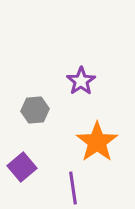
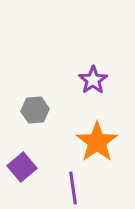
purple star: moved 12 px right, 1 px up
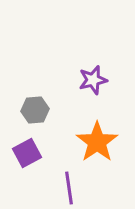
purple star: rotated 20 degrees clockwise
purple square: moved 5 px right, 14 px up; rotated 12 degrees clockwise
purple line: moved 4 px left
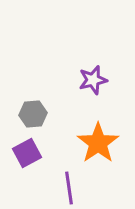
gray hexagon: moved 2 px left, 4 px down
orange star: moved 1 px right, 1 px down
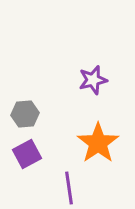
gray hexagon: moved 8 px left
purple square: moved 1 px down
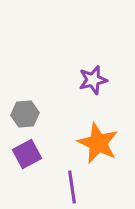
orange star: rotated 12 degrees counterclockwise
purple line: moved 3 px right, 1 px up
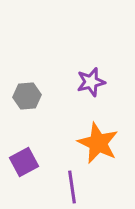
purple star: moved 2 px left, 2 px down
gray hexagon: moved 2 px right, 18 px up
purple square: moved 3 px left, 8 px down
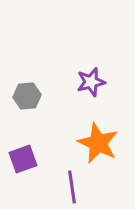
purple square: moved 1 px left, 3 px up; rotated 8 degrees clockwise
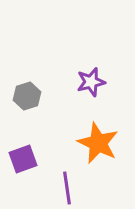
gray hexagon: rotated 12 degrees counterclockwise
purple line: moved 5 px left, 1 px down
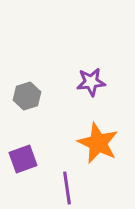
purple star: rotated 8 degrees clockwise
